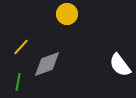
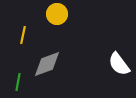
yellow circle: moved 10 px left
yellow line: moved 2 px right, 12 px up; rotated 30 degrees counterclockwise
white semicircle: moved 1 px left, 1 px up
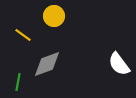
yellow circle: moved 3 px left, 2 px down
yellow line: rotated 66 degrees counterclockwise
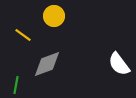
green line: moved 2 px left, 3 px down
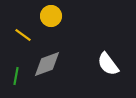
yellow circle: moved 3 px left
white semicircle: moved 11 px left
green line: moved 9 px up
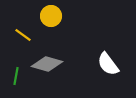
gray diamond: rotated 36 degrees clockwise
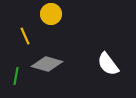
yellow circle: moved 2 px up
yellow line: moved 2 px right, 1 px down; rotated 30 degrees clockwise
